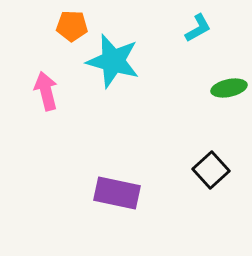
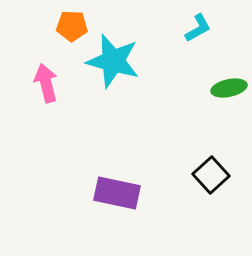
pink arrow: moved 8 px up
black square: moved 5 px down
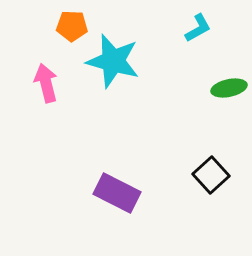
purple rectangle: rotated 15 degrees clockwise
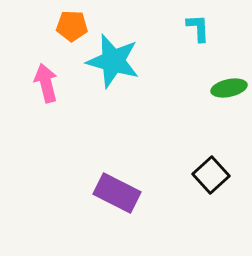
cyan L-shape: rotated 64 degrees counterclockwise
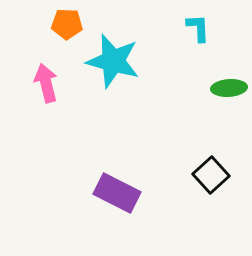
orange pentagon: moved 5 px left, 2 px up
green ellipse: rotated 8 degrees clockwise
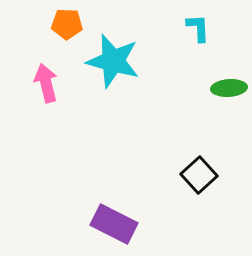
black square: moved 12 px left
purple rectangle: moved 3 px left, 31 px down
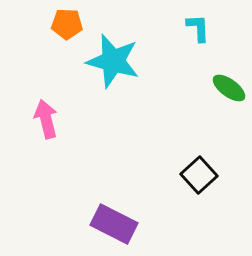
pink arrow: moved 36 px down
green ellipse: rotated 40 degrees clockwise
